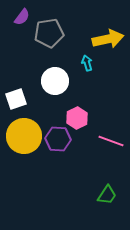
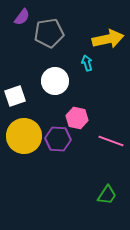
white square: moved 1 px left, 3 px up
pink hexagon: rotated 20 degrees counterclockwise
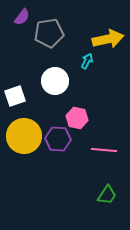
cyan arrow: moved 2 px up; rotated 42 degrees clockwise
pink line: moved 7 px left, 9 px down; rotated 15 degrees counterclockwise
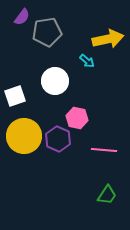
gray pentagon: moved 2 px left, 1 px up
cyan arrow: rotated 105 degrees clockwise
purple hexagon: rotated 20 degrees clockwise
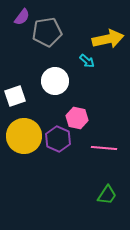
pink line: moved 2 px up
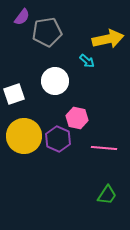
white square: moved 1 px left, 2 px up
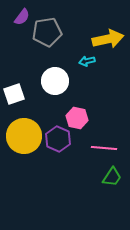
cyan arrow: rotated 126 degrees clockwise
green trapezoid: moved 5 px right, 18 px up
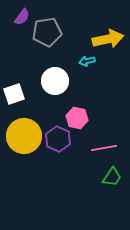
pink line: rotated 15 degrees counterclockwise
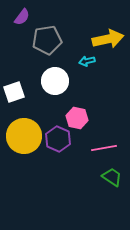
gray pentagon: moved 8 px down
white square: moved 2 px up
green trapezoid: rotated 90 degrees counterclockwise
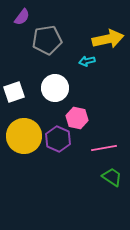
white circle: moved 7 px down
